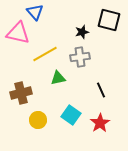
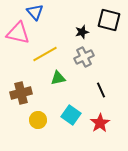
gray cross: moved 4 px right; rotated 18 degrees counterclockwise
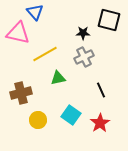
black star: moved 1 px right, 1 px down; rotated 16 degrees clockwise
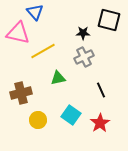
yellow line: moved 2 px left, 3 px up
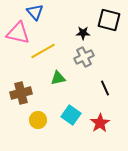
black line: moved 4 px right, 2 px up
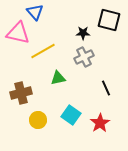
black line: moved 1 px right
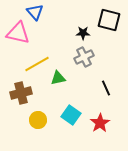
yellow line: moved 6 px left, 13 px down
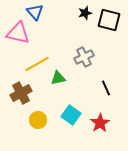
black star: moved 2 px right, 20 px up; rotated 16 degrees counterclockwise
brown cross: rotated 15 degrees counterclockwise
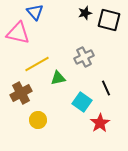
cyan square: moved 11 px right, 13 px up
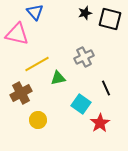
black square: moved 1 px right, 1 px up
pink triangle: moved 1 px left, 1 px down
cyan square: moved 1 px left, 2 px down
